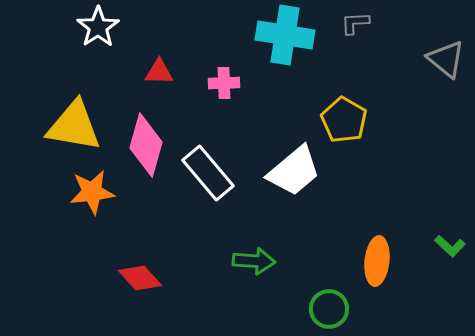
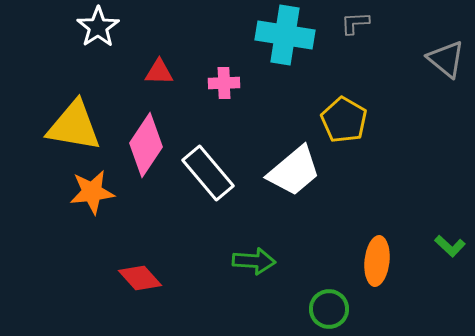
pink diamond: rotated 18 degrees clockwise
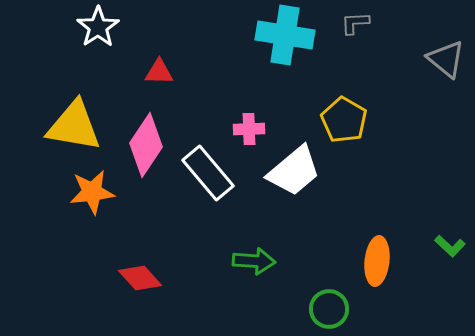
pink cross: moved 25 px right, 46 px down
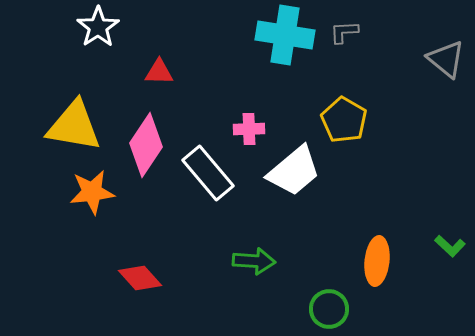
gray L-shape: moved 11 px left, 9 px down
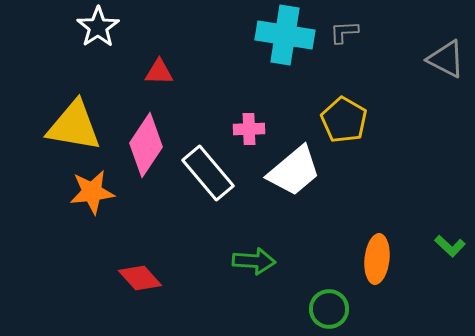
gray triangle: rotated 12 degrees counterclockwise
orange ellipse: moved 2 px up
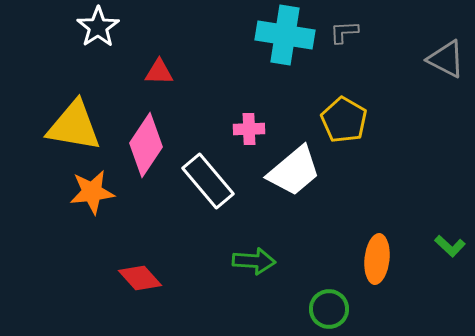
white rectangle: moved 8 px down
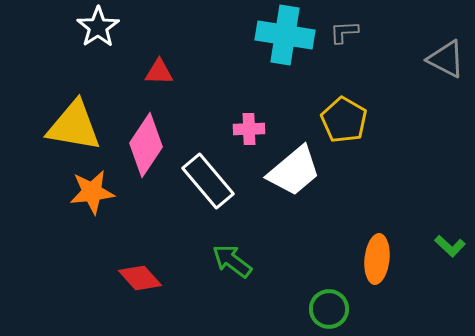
green arrow: moved 22 px left; rotated 147 degrees counterclockwise
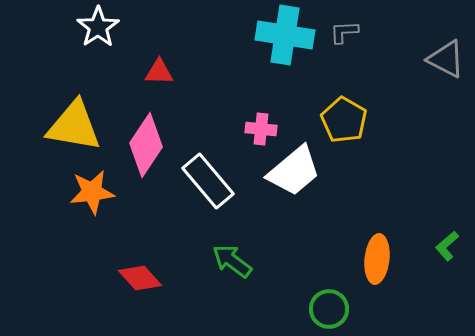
pink cross: moved 12 px right; rotated 8 degrees clockwise
green L-shape: moved 3 px left; rotated 96 degrees clockwise
